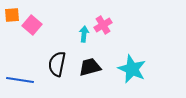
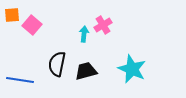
black trapezoid: moved 4 px left, 4 px down
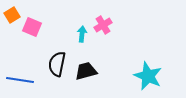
orange square: rotated 28 degrees counterclockwise
pink square: moved 2 px down; rotated 18 degrees counterclockwise
cyan arrow: moved 2 px left
cyan star: moved 16 px right, 7 px down
